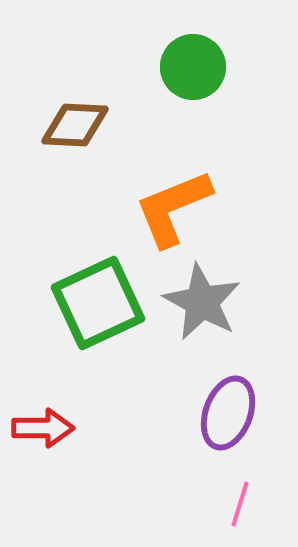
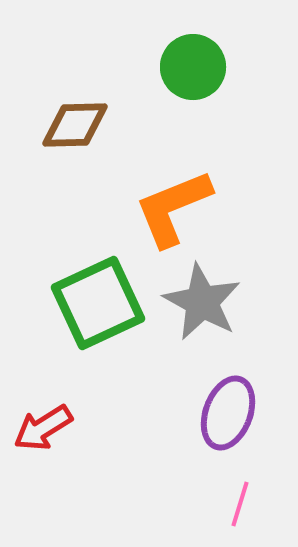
brown diamond: rotated 4 degrees counterclockwise
red arrow: rotated 148 degrees clockwise
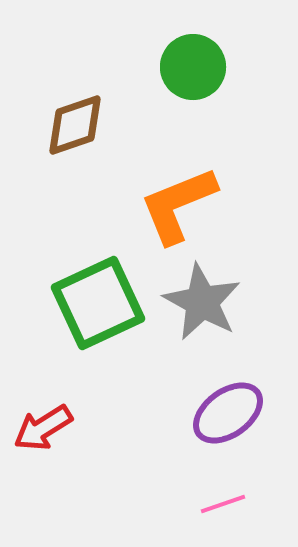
brown diamond: rotated 18 degrees counterclockwise
orange L-shape: moved 5 px right, 3 px up
purple ellipse: rotated 34 degrees clockwise
pink line: moved 17 px left; rotated 54 degrees clockwise
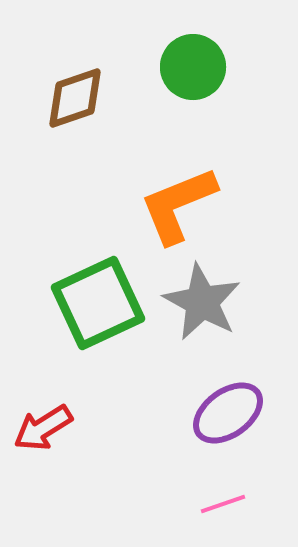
brown diamond: moved 27 px up
